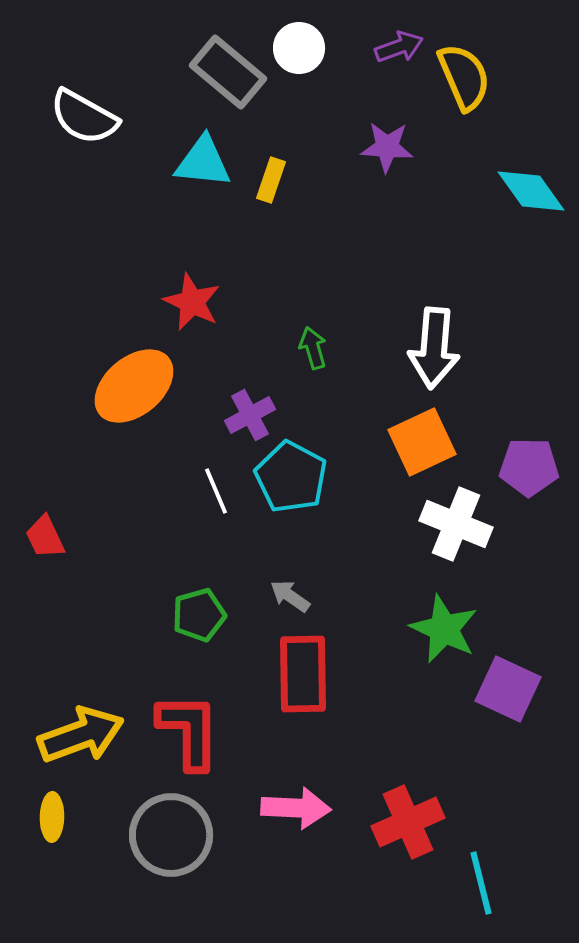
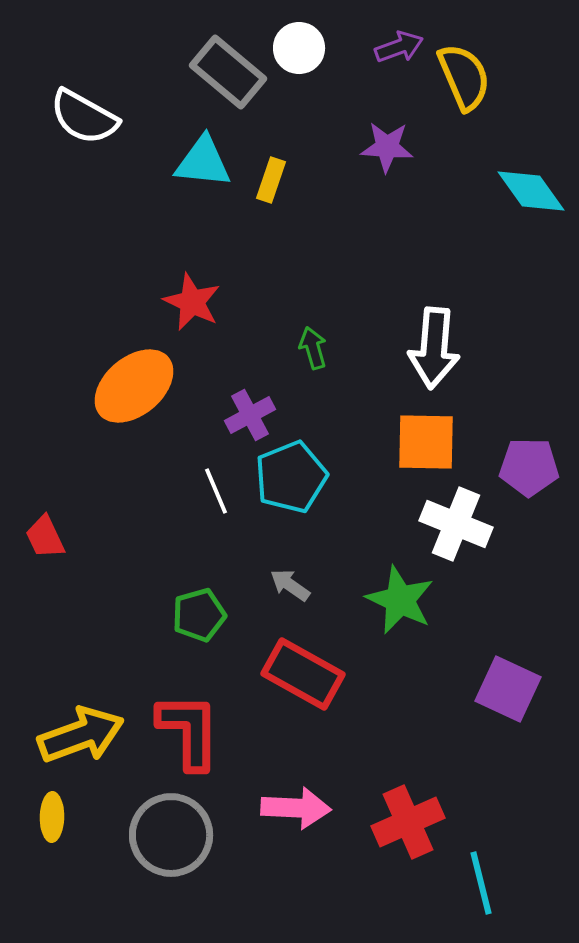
orange square: moved 4 px right; rotated 26 degrees clockwise
cyan pentagon: rotated 22 degrees clockwise
gray arrow: moved 11 px up
green star: moved 44 px left, 29 px up
red rectangle: rotated 60 degrees counterclockwise
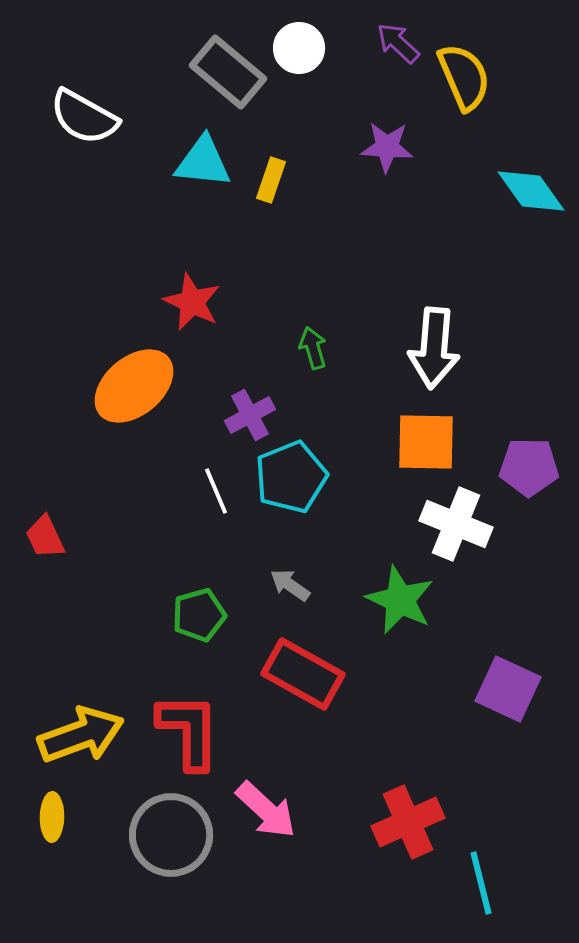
purple arrow: moved 1 px left, 4 px up; rotated 117 degrees counterclockwise
pink arrow: moved 30 px left, 2 px down; rotated 40 degrees clockwise
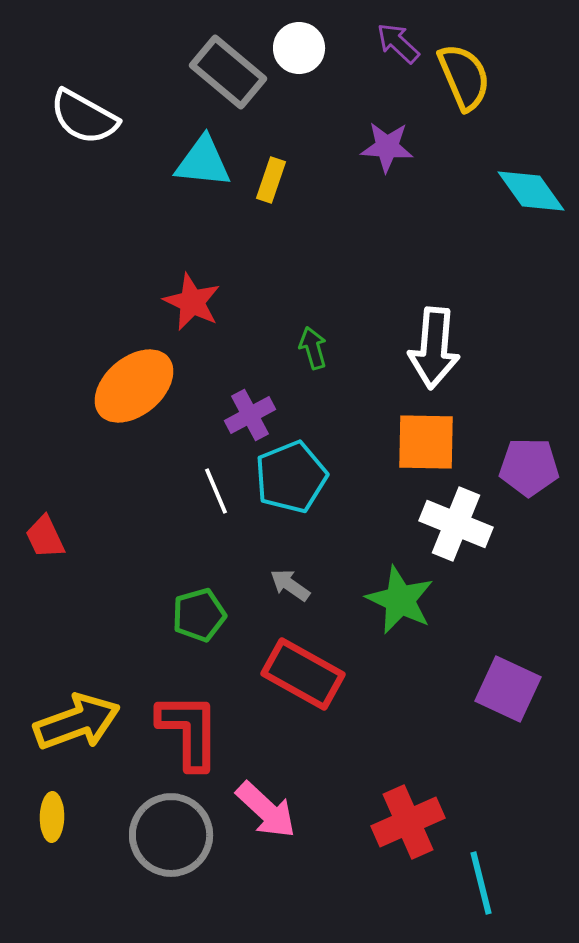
yellow arrow: moved 4 px left, 13 px up
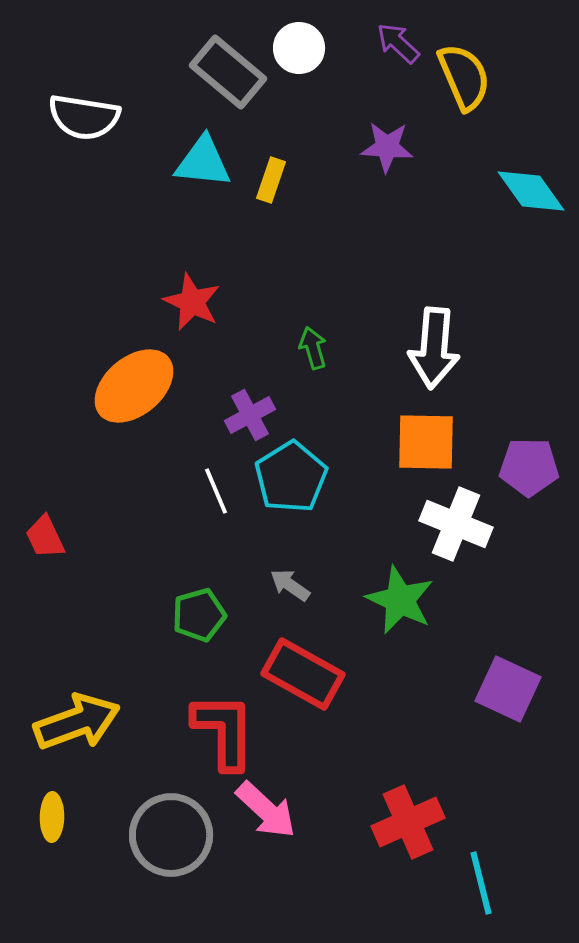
white semicircle: rotated 20 degrees counterclockwise
cyan pentagon: rotated 10 degrees counterclockwise
red L-shape: moved 35 px right
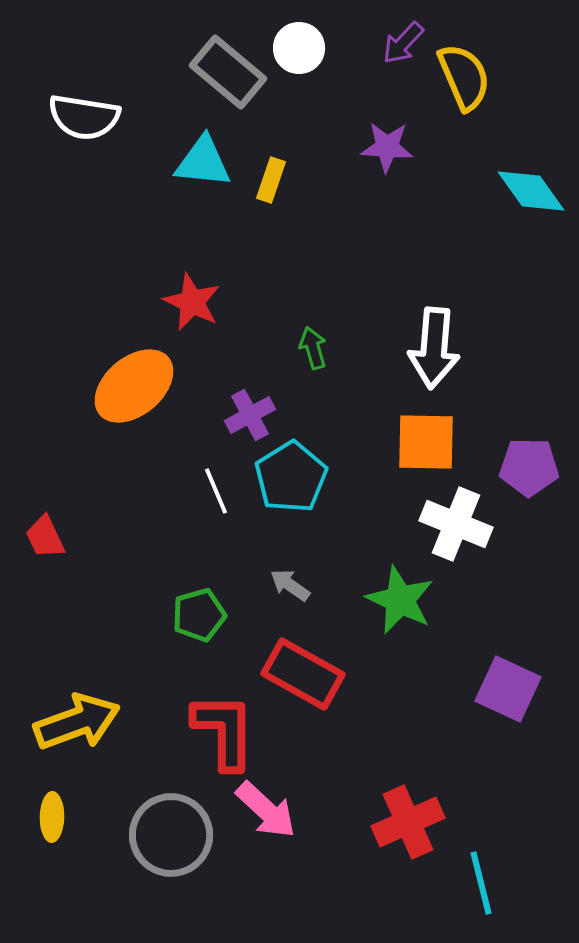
purple arrow: moved 5 px right; rotated 90 degrees counterclockwise
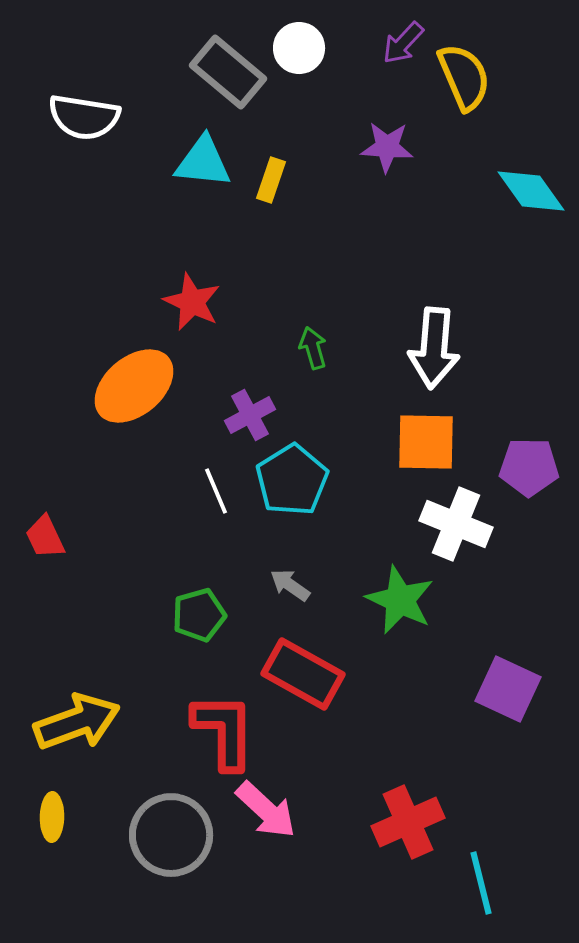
cyan pentagon: moved 1 px right, 3 px down
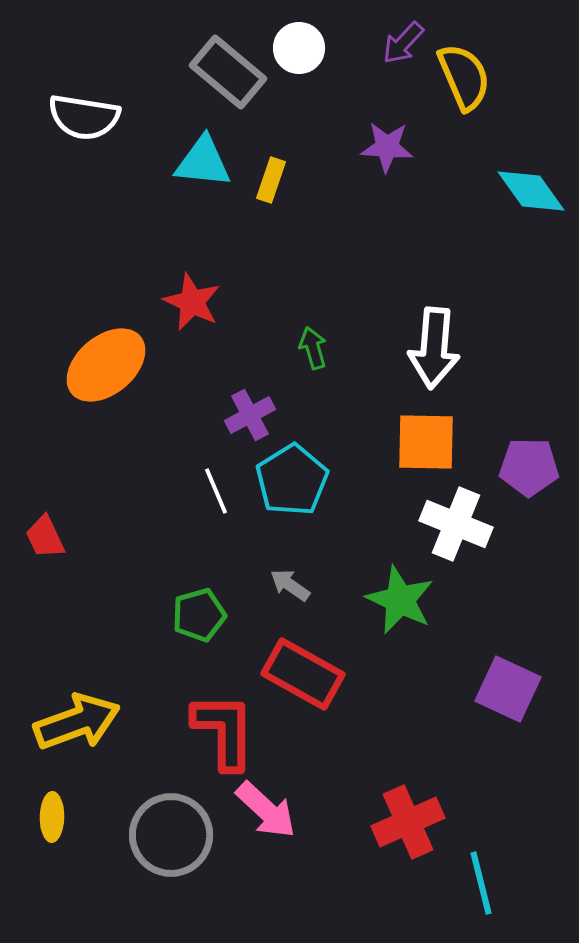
orange ellipse: moved 28 px left, 21 px up
